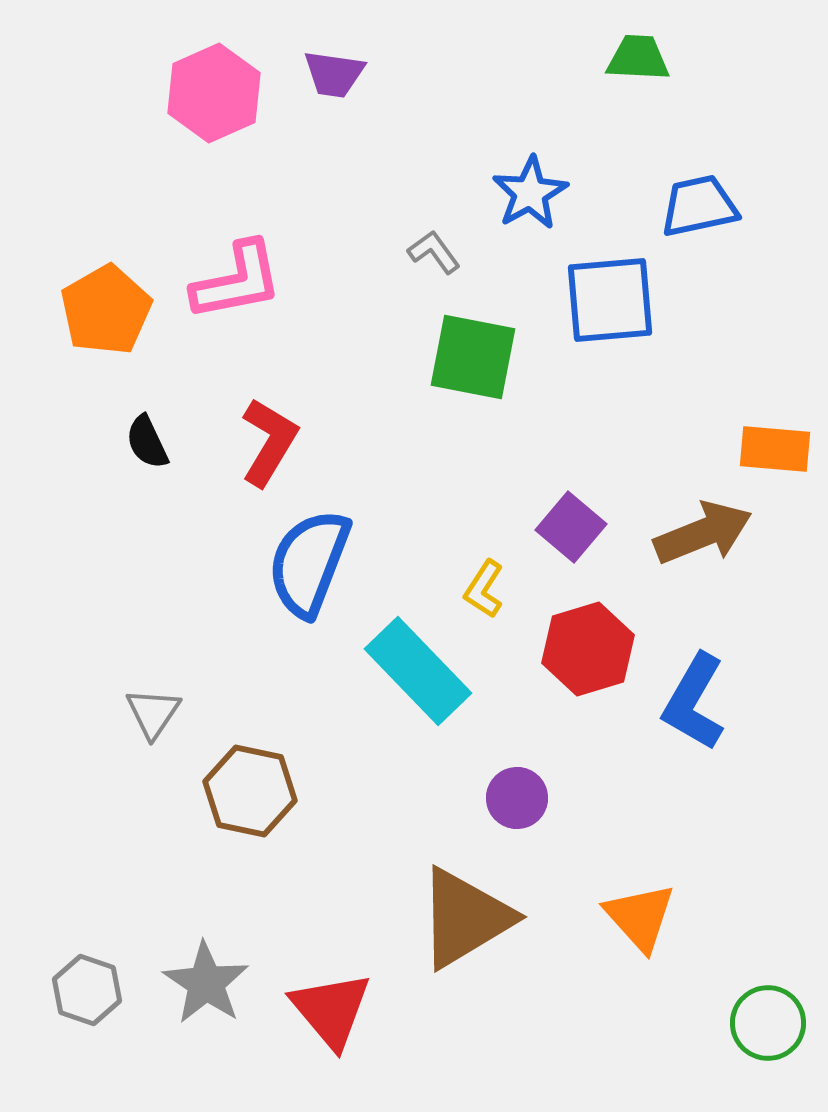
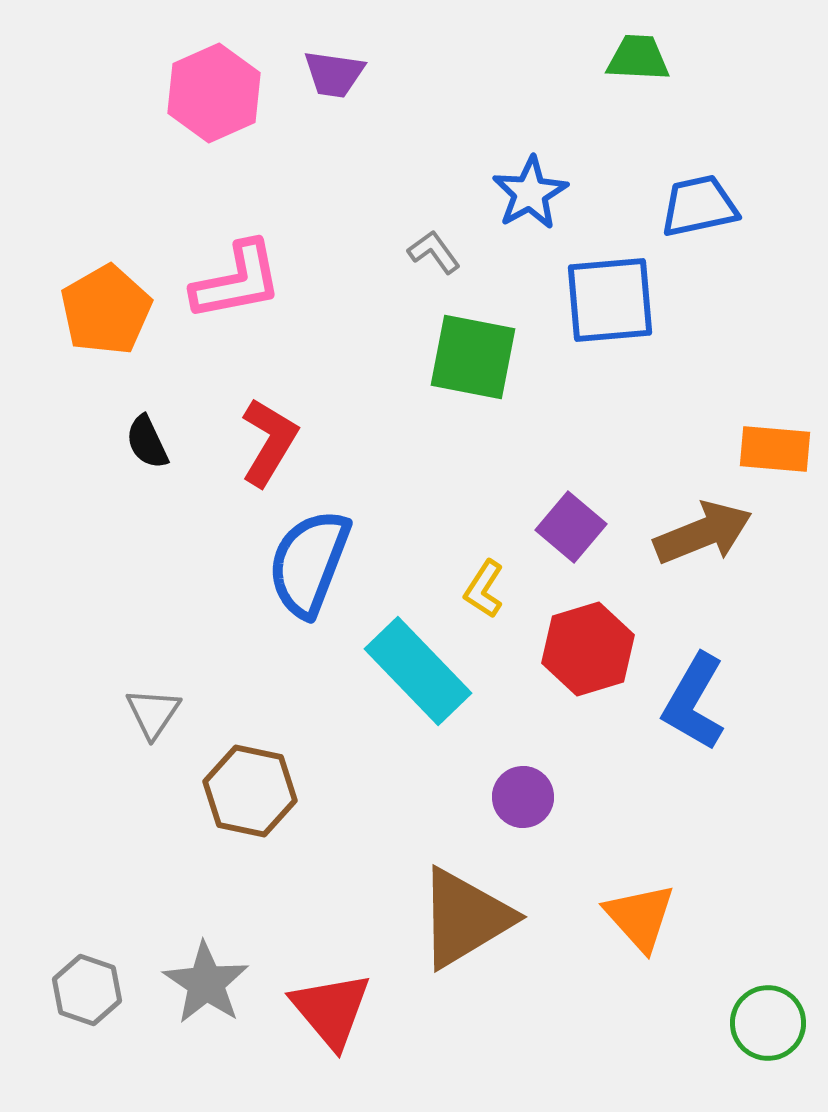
purple circle: moved 6 px right, 1 px up
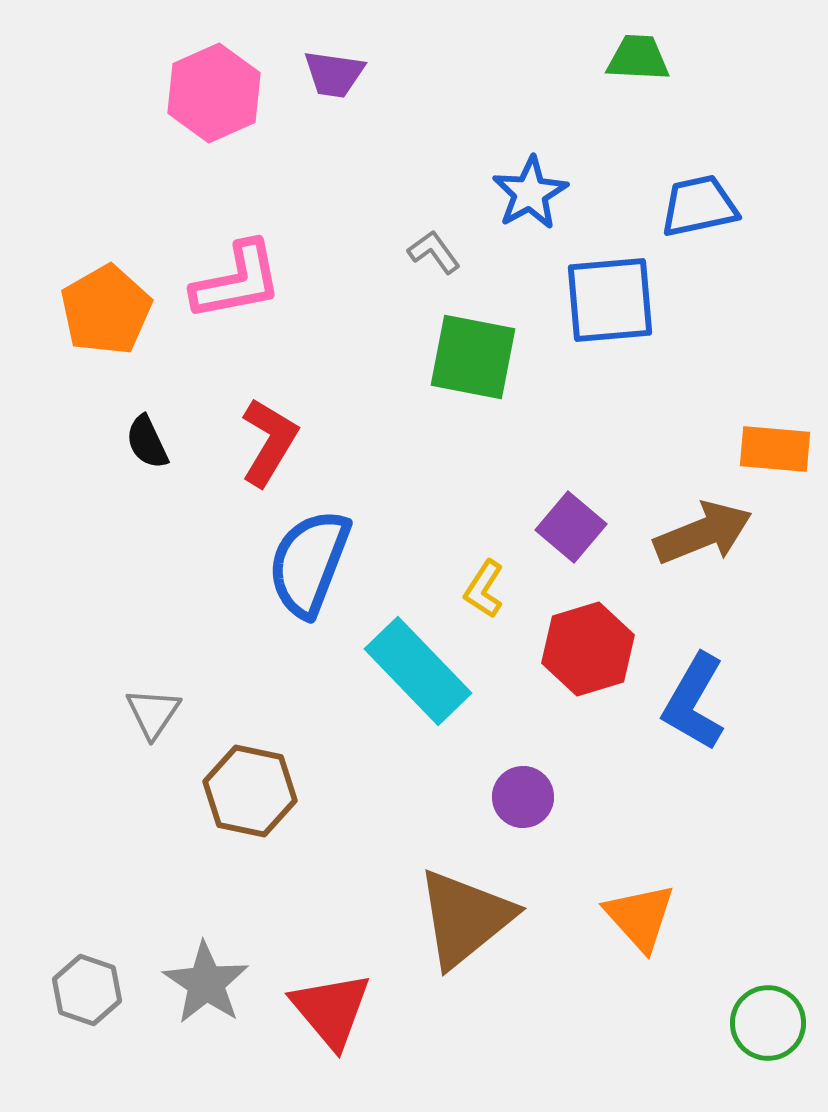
brown triangle: rotated 8 degrees counterclockwise
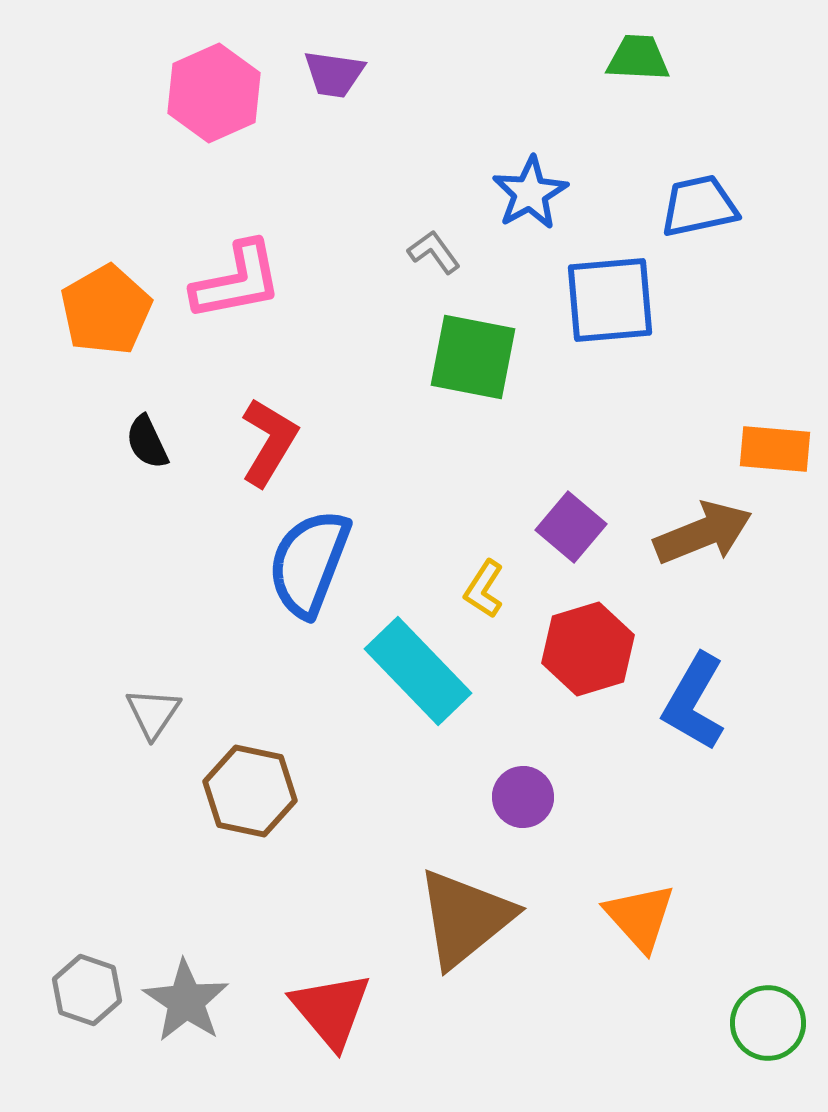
gray star: moved 20 px left, 18 px down
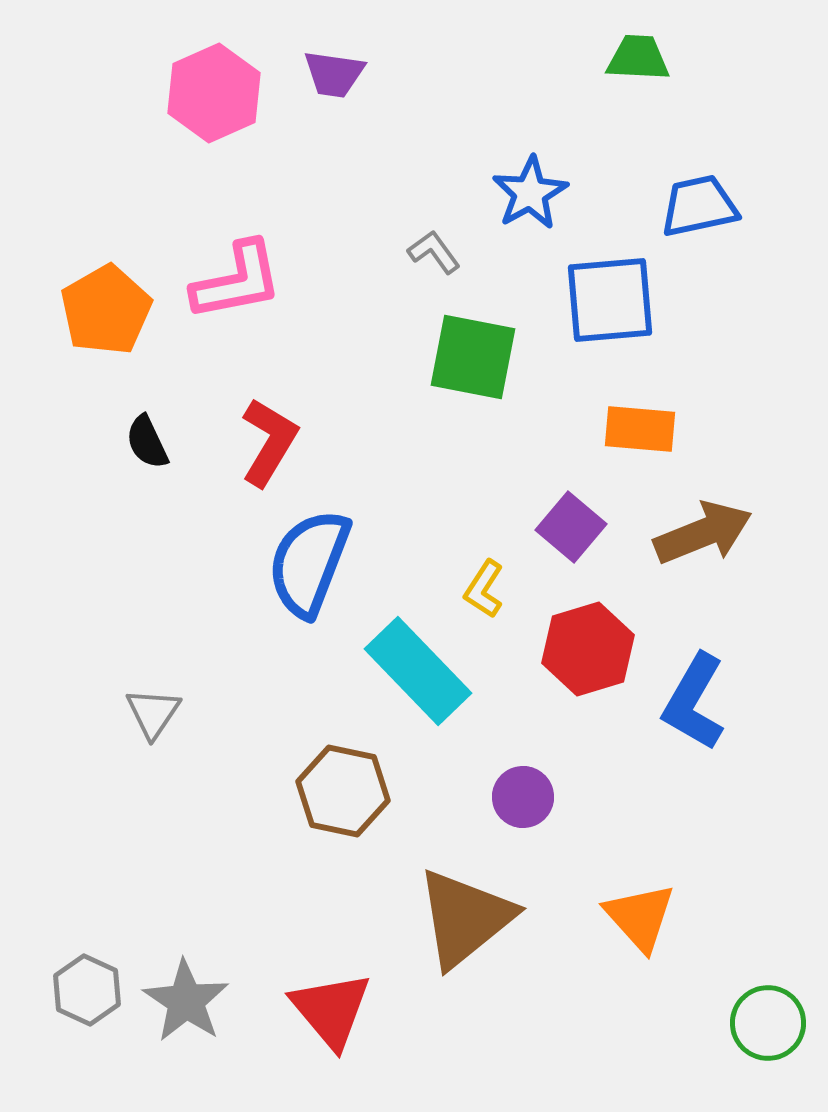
orange rectangle: moved 135 px left, 20 px up
brown hexagon: moved 93 px right
gray hexagon: rotated 6 degrees clockwise
